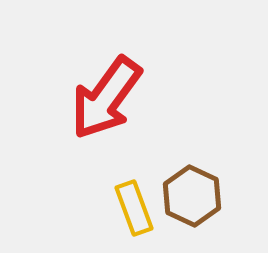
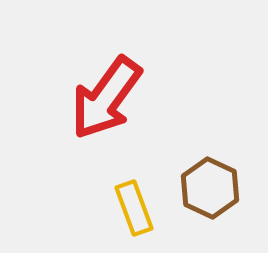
brown hexagon: moved 18 px right, 8 px up
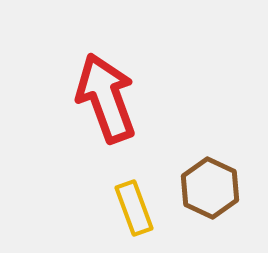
red arrow: rotated 124 degrees clockwise
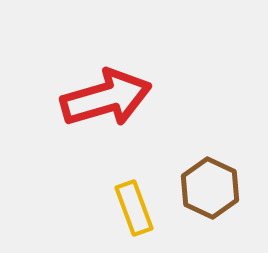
red arrow: rotated 94 degrees clockwise
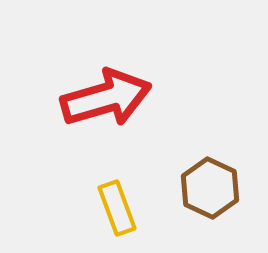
yellow rectangle: moved 17 px left
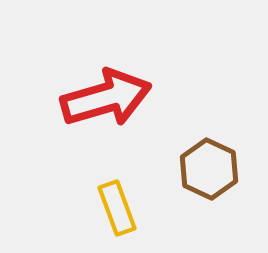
brown hexagon: moved 1 px left, 19 px up
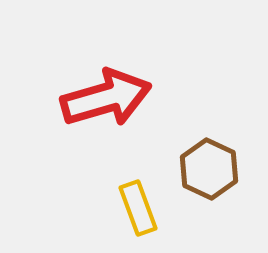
yellow rectangle: moved 21 px right
